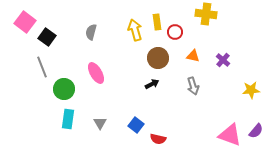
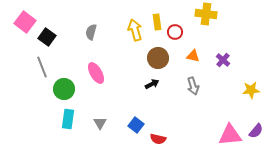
pink triangle: rotated 25 degrees counterclockwise
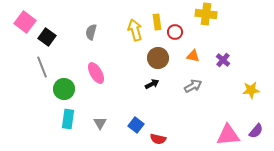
gray arrow: rotated 102 degrees counterclockwise
pink triangle: moved 2 px left
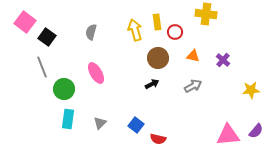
gray triangle: rotated 16 degrees clockwise
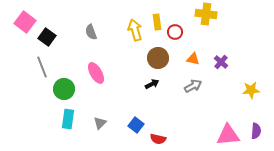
gray semicircle: rotated 35 degrees counterclockwise
orange triangle: moved 3 px down
purple cross: moved 2 px left, 2 px down
purple semicircle: rotated 35 degrees counterclockwise
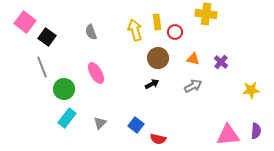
cyan rectangle: moved 1 px left, 1 px up; rotated 30 degrees clockwise
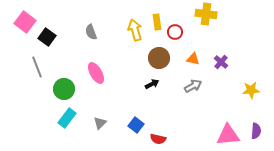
brown circle: moved 1 px right
gray line: moved 5 px left
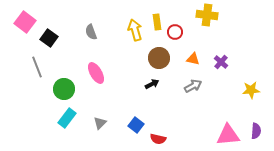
yellow cross: moved 1 px right, 1 px down
black square: moved 2 px right, 1 px down
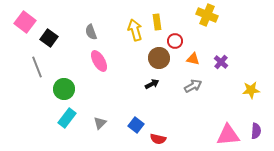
yellow cross: rotated 15 degrees clockwise
red circle: moved 9 px down
pink ellipse: moved 3 px right, 12 px up
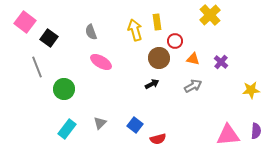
yellow cross: moved 3 px right; rotated 25 degrees clockwise
pink ellipse: moved 2 px right, 1 px down; rotated 30 degrees counterclockwise
cyan rectangle: moved 11 px down
blue square: moved 1 px left
red semicircle: rotated 28 degrees counterclockwise
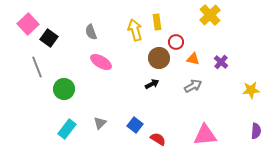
pink square: moved 3 px right, 2 px down; rotated 10 degrees clockwise
red circle: moved 1 px right, 1 px down
pink triangle: moved 23 px left
red semicircle: rotated 133 degrees counterclockwise
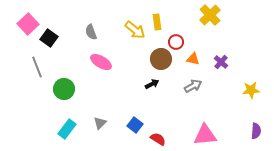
yellow arrow: rotated 145 degrees clockwise
brown circle: moved 2 px right, 1 px down
